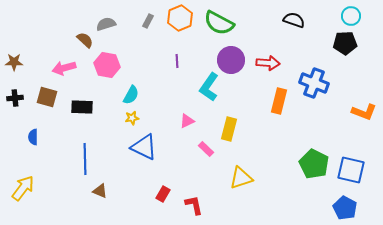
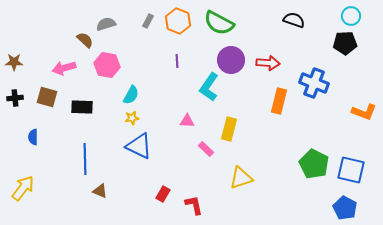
orange hexagon: moved 2 px left, 3 px down; rotated 15 degrees counterclockwise
pink triangle: rotated 28 degrees clockwise
blue triangle: moved 5 px left, 1 px up
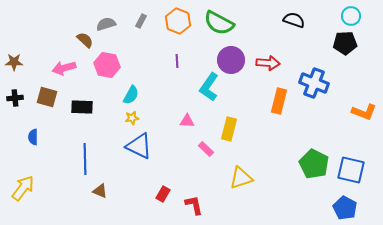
gray rectangle: moved 7 px left
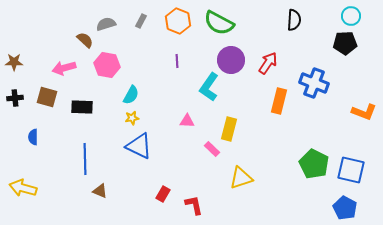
black semicircle: rotated 75 degrees clockwise
red arrow: rotated 60 degrees counterclockwise
pink rectangle: moved 6 px right
yellow arrow: rotated 112 degrees counterclockwise
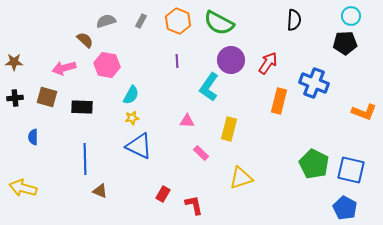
gray semicircle: moved 3 px up
pink rectangle: moved 11 px left, 4 px down
